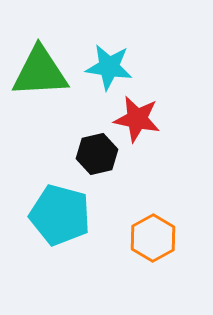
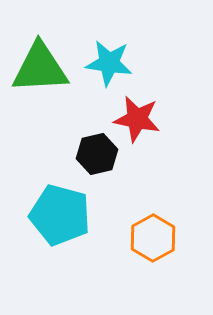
cyan star: moved 4 px up
green triangle: moved 4 px up
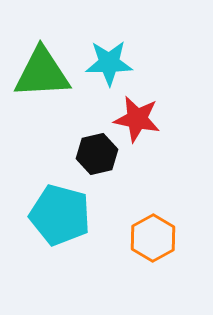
cyan star: rotated 9 degrees counterclockwise
green triangle: moved 2 px right, 5 px down
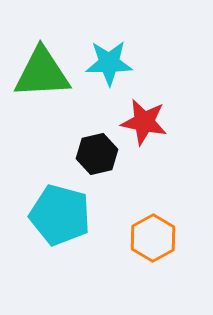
red star: moved 7 px right, 3 px down
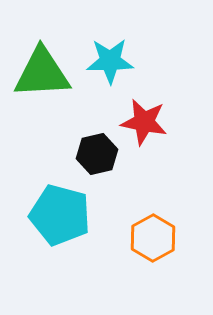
cyan star: moved 1 px right, 2 px up
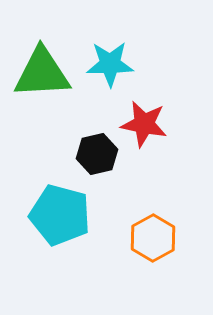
cyan star: moved 3 px down
red star: moved 2 px down
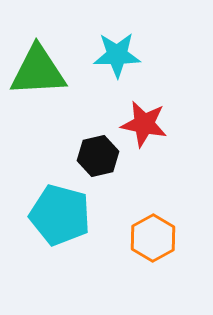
cyan star: moved 7 px right, 9 px up
green triangle: moved 4 px left, 2 px up
black hexagon: moved 1 px right, 2 px down
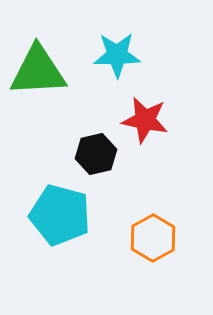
red star: moved 1 px right, 4 px up
black hexagon: moved 2 px left, 2 px up
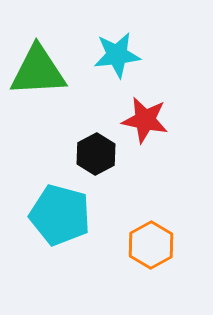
cyan star: rotated 6 degrees counterclockwise
black hexagon: rotated 15 degrees counterclockwise
orange hexagon: moved 2 px left, 7 px down
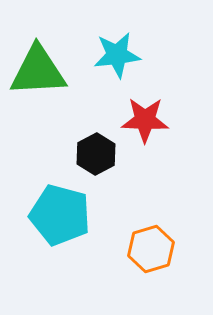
red star: rotated 9 degrees counterclockwise
orange hexagon: moved 4 px down; rotated 12 degrees clockwise
